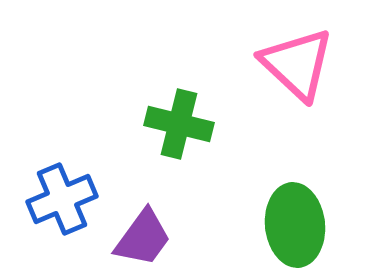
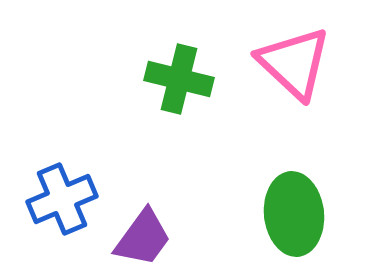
pink triangle: moved 3 px left, 1 px up
green cross: moved 45 px up
green ellipse: moved 1 px left, 11 px up
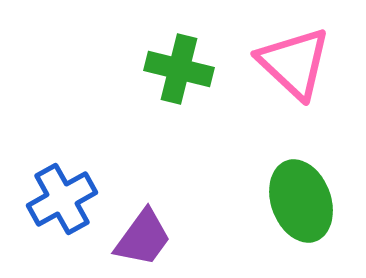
green cross: moved 10 px up
blue cross: rotated 6 degrees counterclockwise
green ellipse: moved 7 px right, 13 px up; rotated 14 degrees counterclockwise
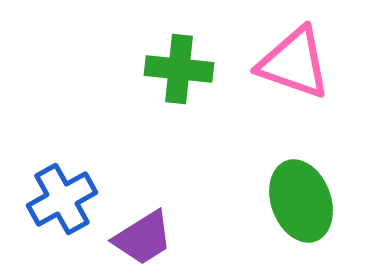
pink triangle: rotated 24 degrees counterclockwise
green cross: rotated 8 degrees counterclockwise
purple trapezoid: rotated 22 degrees clockwise
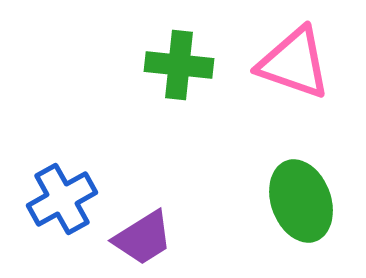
green cross: moved 4 px up
